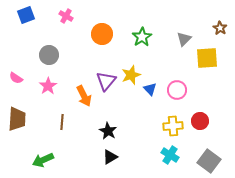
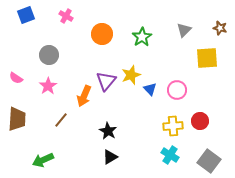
brown star: rotated 16 degrees counterclockwise
gray triangle: moved 9 px up
orange arrow: rotated 50 degrees clockwise
brown line: moved 1 px left, 2 px up; rotated 35 degrees clockwise
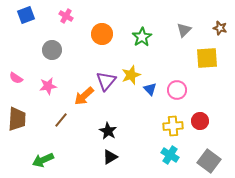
gray circle: moved 3 px right, 5 px up
pink star: rotated 24 degrees clockwise
orange arrow: rotated 25 degrees clockwise
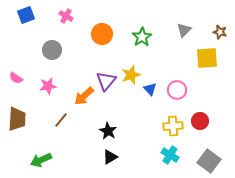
brown star: moved 4 px down
green arrow: moved 2 px left
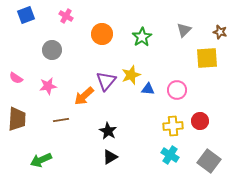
blue triangle: moved 2 px left; rotated 40 degrees counterclockwise
brown line: rotated 42 degrees clockwise
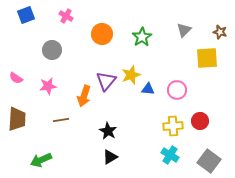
orange arrow: rotated 30 degrees counterclockwise
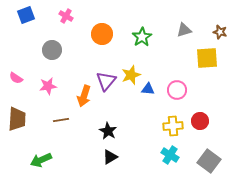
gray triangle: rotated 28 degrees clockwise
